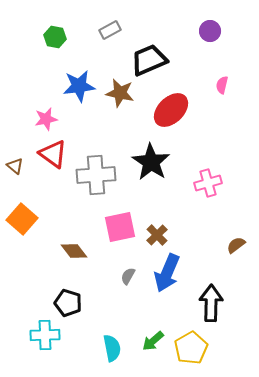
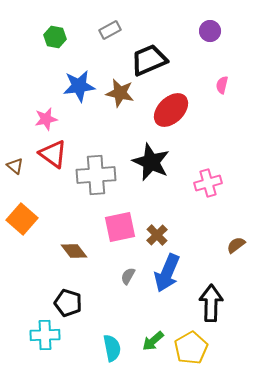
black star: rotated 9 degrees counterclockwise
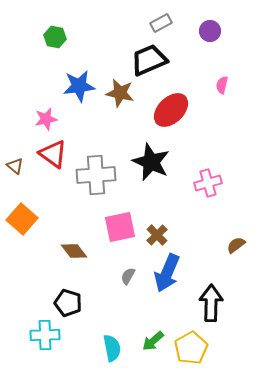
gray rectangle: moved 51 px right, 7 px up
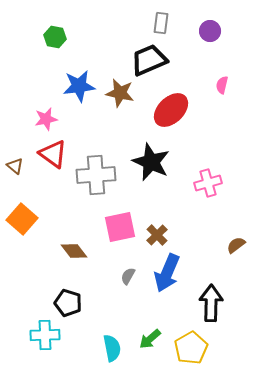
gray rectangle: rotated 55 degrees counterclockwise
green arrow: moved 3 px left, 2 px up
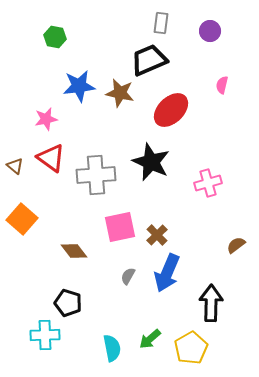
red triangle: moved 2 px left, 4 px down
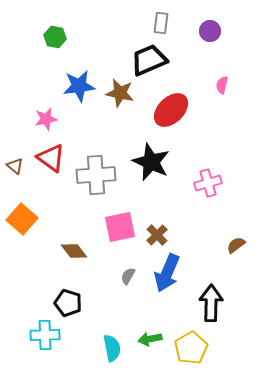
green arrow: rotated 30 degrees clockwise
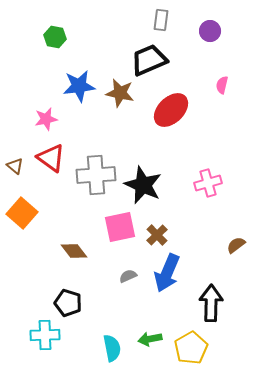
gray rectangle: moved 3 px up
black star: moved 8 px left, 23 px down
orange square: moved 6 px up
gray semicircle: rotated 36 degrees clockwise
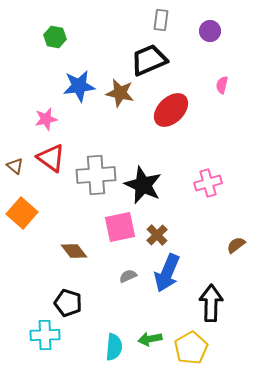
cyan semicircle: moved 2 px right, 1 px up; rotated 16 degrees clockwise
